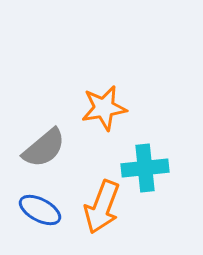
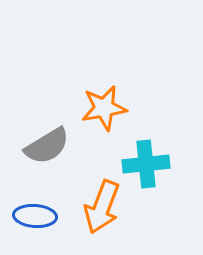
gray semicircle: moved 3 px right, 2 px up; rotated 9 degrees clockwise
cyan cross: moved 1 px right, 4 px up
blue ellipse: moved 5 px left, 6 px down; rotated 24 degrees counterclockwise
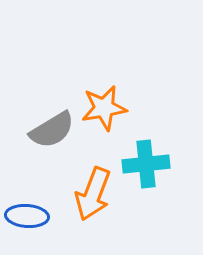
gray semicircle: moved 5 px right, 16 px up
orange arrow: moved 9 px left, 13 px up
blue ellipse: moved 8 px left
